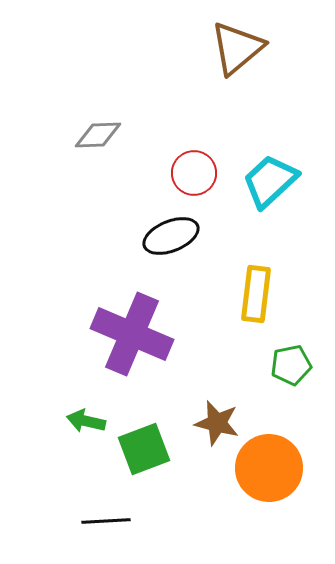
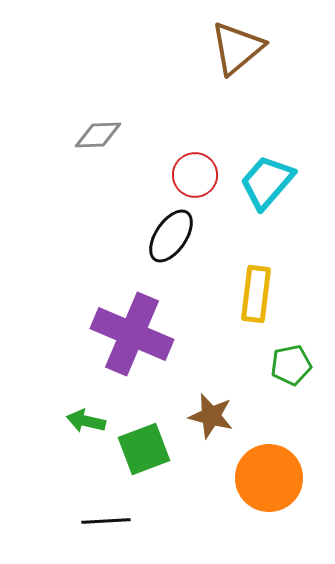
red circle: moved 1 px right, 2 px down
cyan trapezoid: moved 3 px left, 1 px down; rotated 6 degrees counterclockwise
black ellipse: rotated 34 degrees counterclockwise
brown star: moved 6 px left, 7 px up
orange circle: moved 10 px down
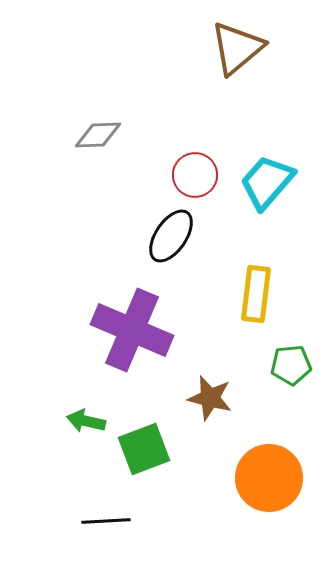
purple cross: moved 4 px up
green pentagon: rotated 6 degrees clockwise
brown star: moved 1 px left, 18 px up
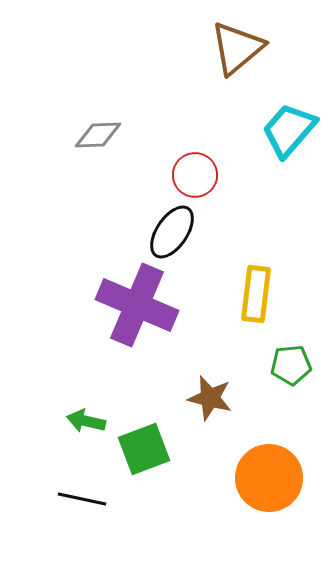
cyan trapezoid: moved 22 px right, 52 px up
black ellipse: moved 1 px right, 4 px up
purple cross: moved 5 px right, 25 px up
black line: moved 24 px left, 22 px up; rotated 15 degrees clockwise
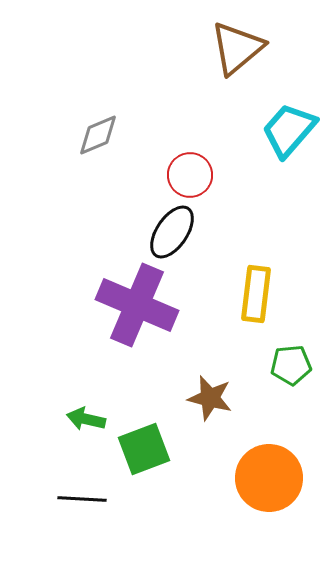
gray diamond: rotated 21 degrees counterclockwise
red circle: moved 5 px left
green arrow: moved 2 px up
black line: rotated 9 degrees counterclockwise
